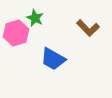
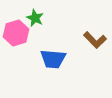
brown L-shape: moved 7 px right, 12 px down
blue trapezoid: rotated 24 degrees counterclockwise
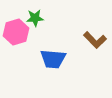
green star: rotated 30 degrees counterclockwise
pink hexagon: moved 1 px up
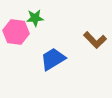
pink hexagon: rotated 25 degrees clockwise
blue trapezoid: rotated 144 degrees clockwise
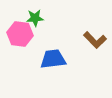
pink hexagon: moved 4 px right, 2 px down
blue trapezoid: rotated 24 degrees clockwise
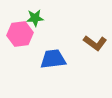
pink hexagon: rotated 15 degrees counterclockwise
brown L-shape: moved 3 px down; rotated 10 degrees counterclockwise
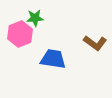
pink hexagon: rotated 15 degrees counterclockwise
blue trapezoid: rotated 16 degrees clockwise
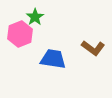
green star: moved 1 px up; rotated 30 degrees counterclockwise
brown L-shape: moved 2 px left, 5 px down
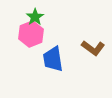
pink hexagon: moved 11 px right
blue trapezoid: rotated 108 degrees counterclockwise
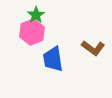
green star: moved 1 px right, 2 px up
pink hexagon: moved 1 px right, 2 px up
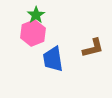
pink hexagon: moved 1 px right, 1 px down
brown L-shape: rotated 50 degrees counterclockwise
